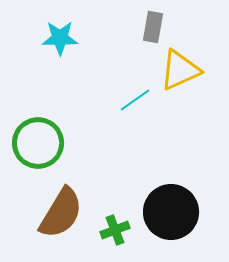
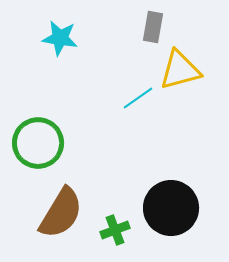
cyan star: rotated 9 degrees clockwise
yellow triangle: rotated 9 degrees clockwise
cyan line: moved 3 px right, 2 px up
black circle: moved 4 px up
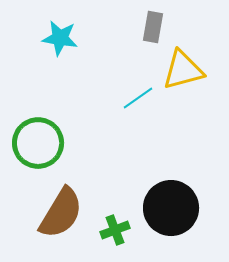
yellow triangle: moved 3 px right
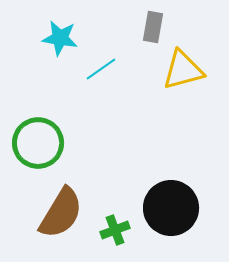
cyan line: moved 37 px left, 29 px up
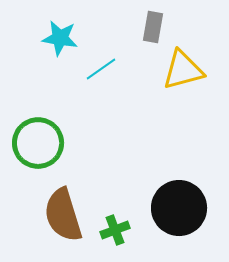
black circle: moved 8 px right
brown semicircle: moved 2 px right, 2 px down; rotated 132 degrees clockwise
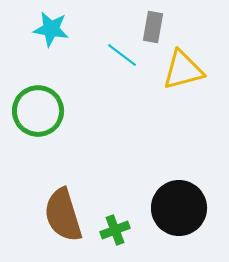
cyan star: moved 9 px left, 9 px up
cyan line: moved 21 px right, 14 px up; rotated 72 degrees clockwise
green circle: moved 32 px up
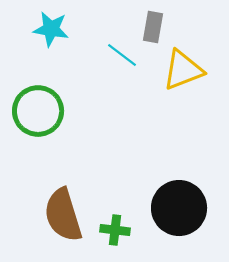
yellow triangle: rotated 6 degrees counterclockwise
green cross: rotated 28 degrees clockwise
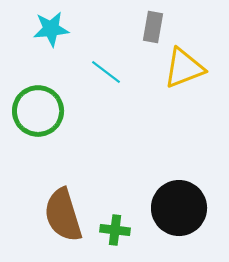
cyan star: rotated 15 degrees counterclockwise
cyan line: moved 16 px left, 17 px down
yellow triangle: moved 1 px right, 2 px up
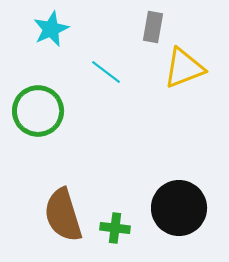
cyan star: rotated 18 degrees counterclockwise
green cross: moved 2 px up
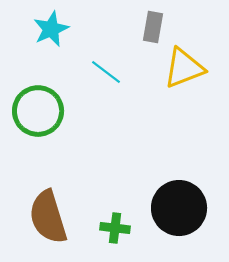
brown semicircle: moved 15 px left, 2 px down
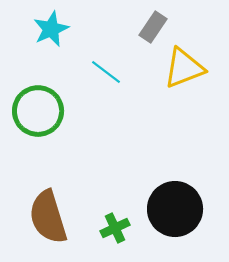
gray rectangle: rotated 24 degrees clockwise
black circle: moved 4 px left, 1 px down
green cross: rotated 32 degrees counterclockwise
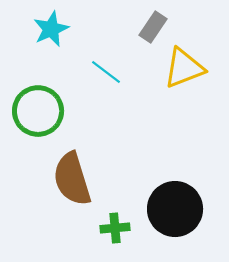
brown semicircle: moved 24 px right, 38 px up
green cross: rotated 20 degrees clockwise
